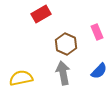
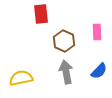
red rectangle: rotated 66 degrees counterclockwise
pink rectangle: rotated 21 degrees clockwise
brown hexagon: moved 2 px left, 3 px up
gray arrow: moved 3 px right, 1 px up
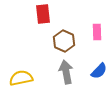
red rectangle: moved 2 px right
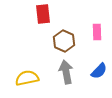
yellow semicircle: moved 6 px right
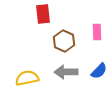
gray arrow: rotated 80 degrees counterclockwise
